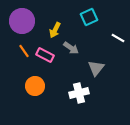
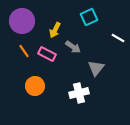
gray arrow: moved 2 px right, 1 px up
pink rectangle: moved 2 px right, 1 px up
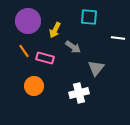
cyan square: rotated 30 degrees clockwise
purple circle: moved 6 px right
white line: rotated 24 degrees counterclockwise
pink rectangle: moved 2 px left, 4 px down; rotated 12 degrees counterclockwise
orange circle: moved 1 px left
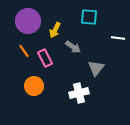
pink rectangle: rotated 48 degrees clockwise
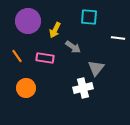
orange line: moved 7 px left, 5 px down
pink rectangle: rotated 54 degrees counterclockwise
orange circle: moved 8 px left, 2 px down
white cross: moved 4 px right, 5 px up
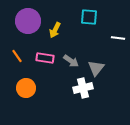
gray arrow: moved 2 px left, 14 px down
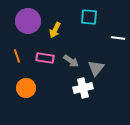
orange line: rotated 16 degrees clockwise
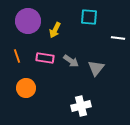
white cross: moved 2 px left, 18 px down
